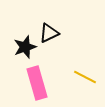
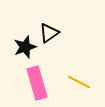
black triangle: rotated 10 degrees counterclockwise
yellow line: moved 6 px left, 5 px down
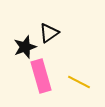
pink rectangle: moved 4 px right, 7 px up
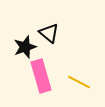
black triangle: rotated 45 degrees counterclockwise
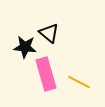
black star: rotated 25 degrees clockwise
pink rectangle: moved 5 px right, 2 px up
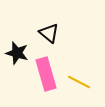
black star: moved 8 px left, 6 px down; rotated 10 degrees clockwise
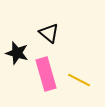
yellow line: moved 2 px up
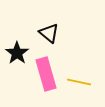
black star: rotated 20 degrees clockwise
yellow line: moved 2 px down; rotated 15 degrees counterclockwise
